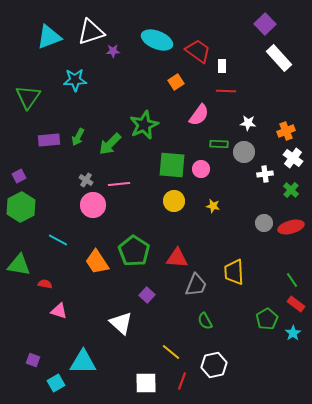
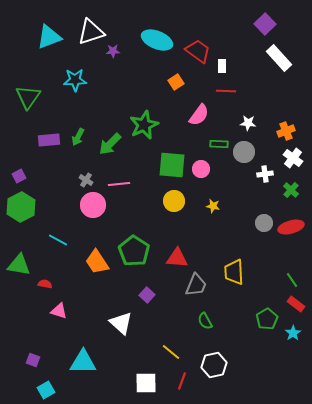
cyan square at (56, 383): moved 10 px left, 7 px down
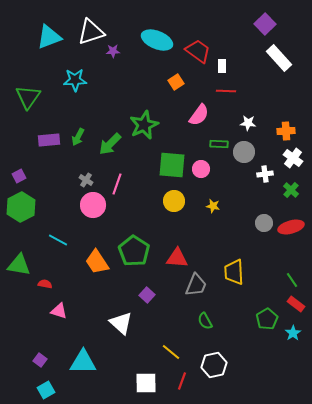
orange cross at (286, 131): rotated 18 degrees clockwise
pink line at (119, 184): moved 2 px left; rotated 65 degrees counterclockwise
purple square at (33, 360): moved 7 px right; rotated 16 degrees clockwise
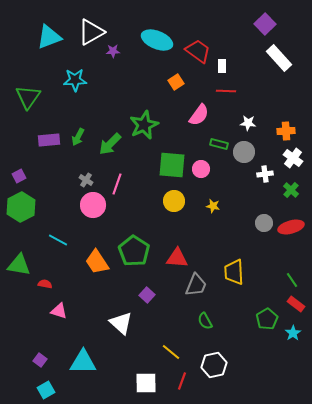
white triangle at (91, 32): rotated 12 degrees counterclockwise
green rectangle at (219, 144): rotated 12 degrees clockwise
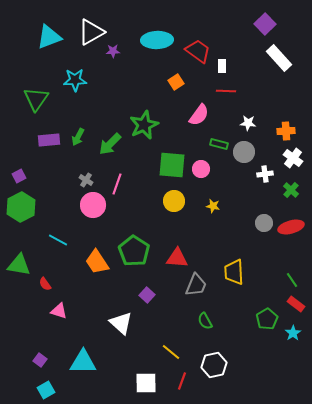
cyan ellipse at (157, 40): rotated 24 degrees counterclockwise
green triangle at (28, 97): moved 8 px right, 2 px down
red semicircle at (45, 284): rotated 136 degrees counterclockwise
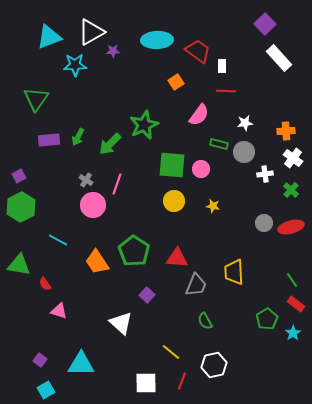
cyan star at (75, 80): moved 15 px up
white star at (248, 123): moved 3 px left; rotated 14 degrees counterclockwise
cyan triangle at (83, 362): moved 2 px left, 2 px down
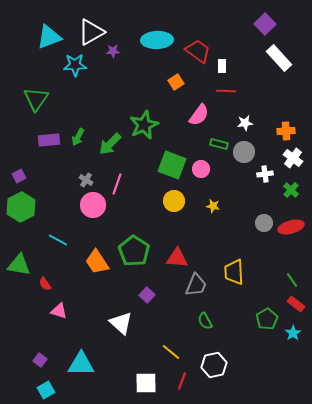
green square at (172, 165): rotated 16 degrees clockwise
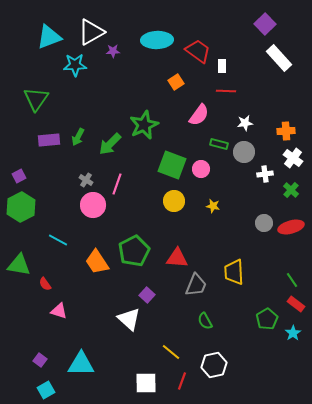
green pentagon at (134, 251): rotated 12 degrees clockwise
white triangle at (121, 323): moved 8 px right, 4 px up
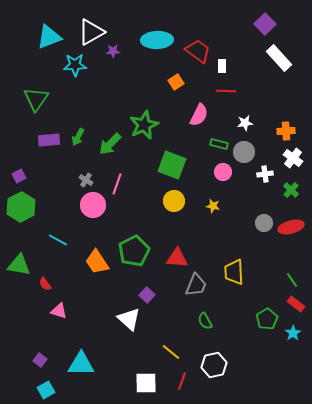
pink semicircle at (199, 115): rotated 10 degrees counterclockwise
pink circle at (201, 169): moved 22 px right, 3 px down
